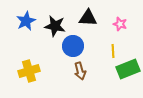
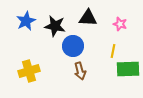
yellow line: rotated 16 degrees clockwise
green rectangle: rotated 20 degrees clockwise
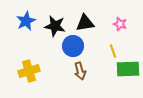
black triangle: moved 3 px left, 5 px down; rotated 12 degrees counterclockwise
yellow line: rotated 32 degrees counterclockwise
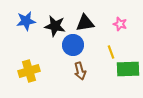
blue star: rotated 18 degrees clockwise
blue circle: moved 1 px up
yellow line: moved 2 px left, 1 px down
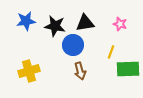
yellow line: rotated 40 degrees clockwise
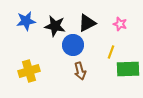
black triangle: moved 2 px right; rotated 18 degrees counterclockwise
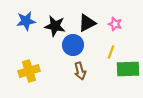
pink star: moved 5 px left
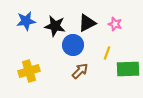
yellow line: moved 4 px left, 1 px down
brown arrow: rotated 120 degrees counterclockwise
